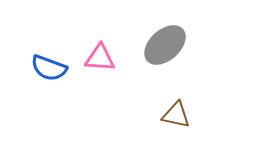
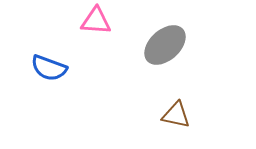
pink triangle: moved 4 px left, 37 px up
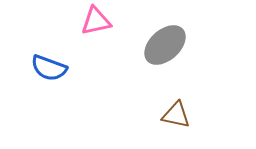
pink triangle: rotated 16 degrees counterclockwise
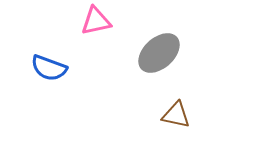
gray ellipse: moved 6 px left, 8 px down
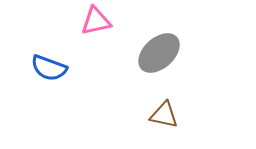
brown triangle: moved 12 px left
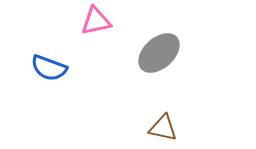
brown triangle: moved 1 px left, 13 px down
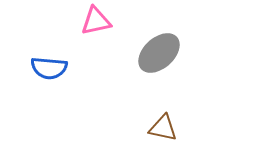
blue semicircle: rotated 15 degrees counterclockwise
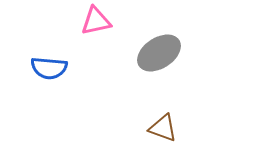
gray ellipse: rotated 9 degrees clockwise
brown triangle: rotated 8 degrees clockwise
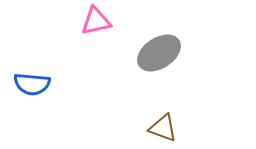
blue semicircle: moved 17 px left, 16 px down
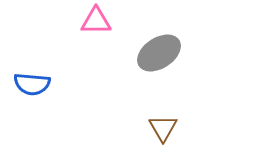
pink triangle: rotated 12 degrees clockwise
brown triangle: rotated 40 degrees clockwise
